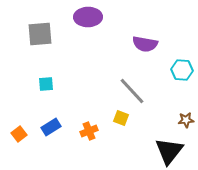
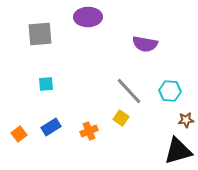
cyan hexagon: moved 12 px left, 21 px down
gray line: moved 3 px left
yellow square: rotated 14 degrees clockwise
black triangle: moved 9 px right; rotated 36 degrees clockwise
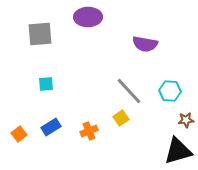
yellow square: rotated 21 degrees clockwise
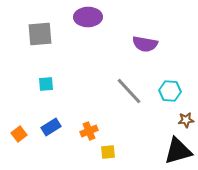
yellow square: moved 13 px left, 34 px down; rotated 28 degrees clockwise
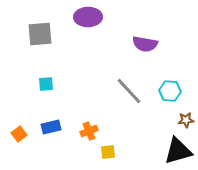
blue rectangle: rotated 18 degrees clockwise
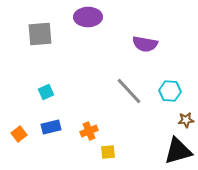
cyan square: moved 8 px down; rotated 21 degrees counterclockwise
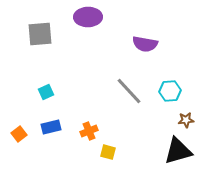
cyan hexagon: rotated 10 degrees counterclockwise
yellow square: rotated 21 degrees clockwise
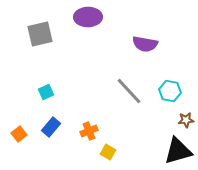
gray square: rotated 8 degrees counterclockwise
cyan hexagon: rotated 15 degrees clockwise
blue rectangle: rotated 36 degrees counterclockwise
yellow square: rotated 14 degrees clockwise
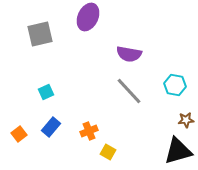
purple ellipse: rotated 64 degrees counterclockwise
purple semicircle: moved 16 px left, 10 px down
cyan hexagon: moved 5 px right, 6 px up
